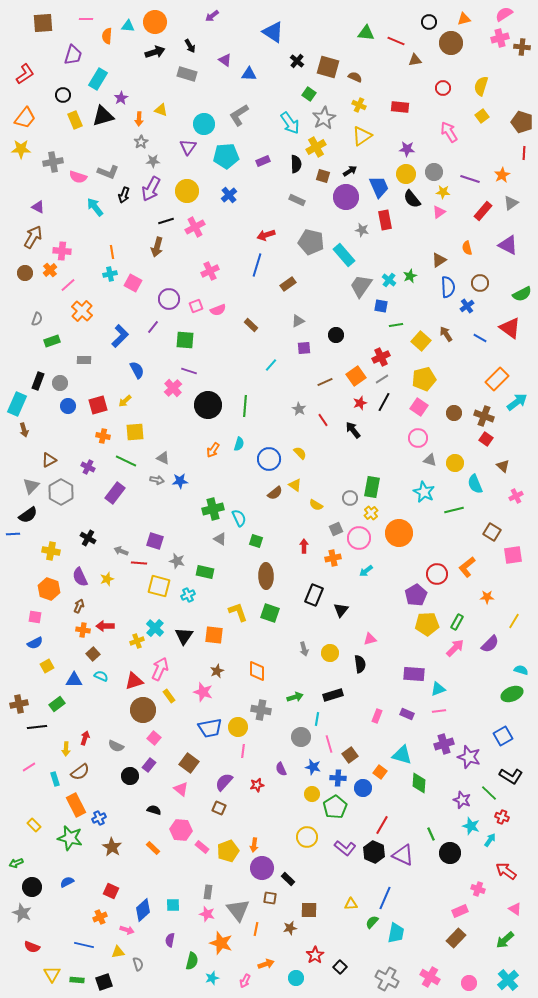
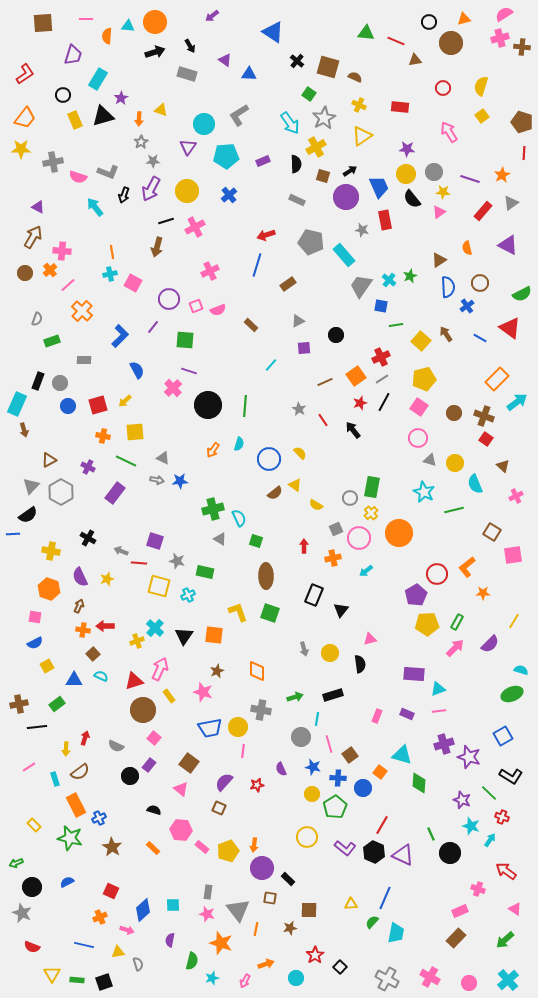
orange star at (487, 597): moved 4 px left, 4 px up
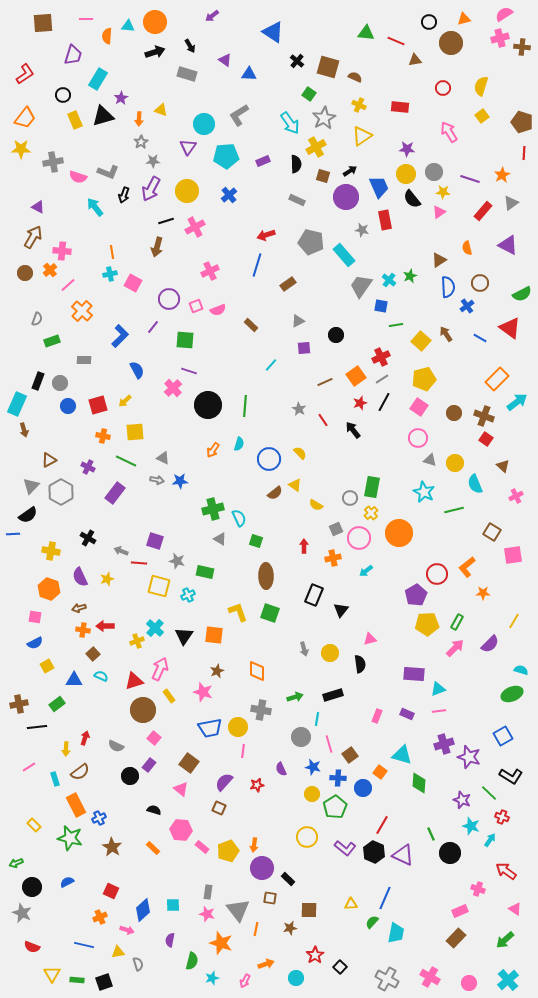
brown arrow at (79, 606): moved 2 px down; rotated 128 degrees counterclockwise
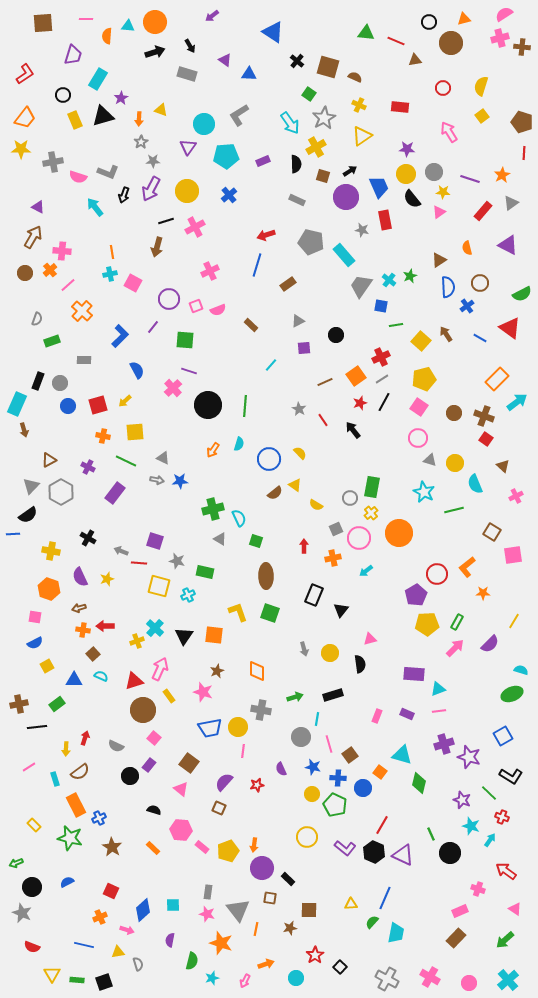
green diamond at (419, 783): rotated 10 degrees clockwise
green pentagon at (335, 807): moved 2 px up; rotated 15 degrees counterclockwise
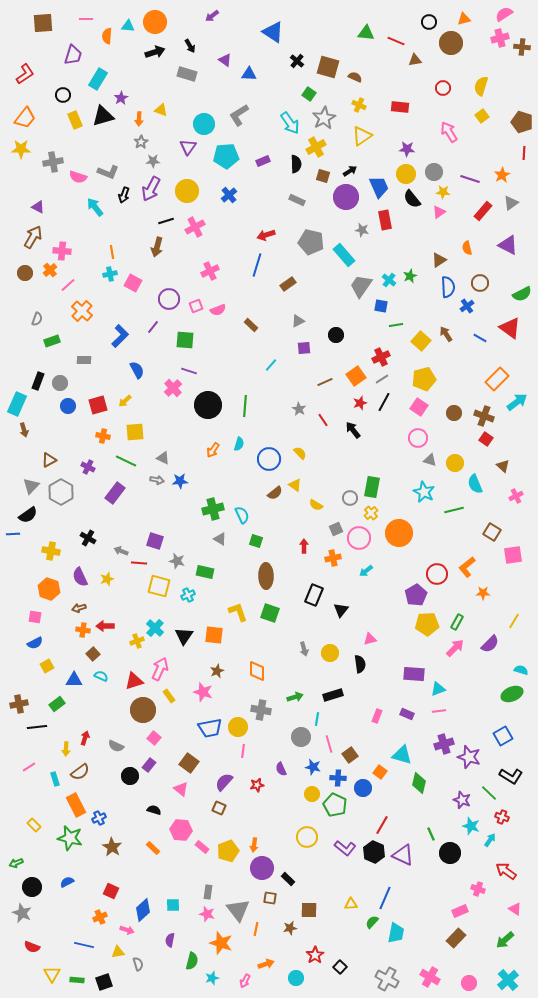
cyan semicircle at (239, 518): moved 3 px right, 3 px up
